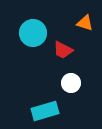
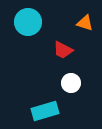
cyan circle: moved 5 px left, 11 px up
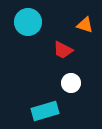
orange triangle: moved 2 px down
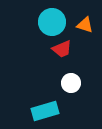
cyan circle: moved 24 px right
red trapezoid: moved 1 px left, 1 px up; rotated 50 degrees counterclockwise
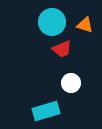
cyan rectangle: moved 1 px right
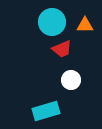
orange triangle: rotated 18 degrees counterclockwise
white circle: moved 3 px up
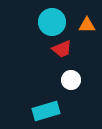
orange triangle: moved 2 px right
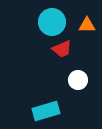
white circle: moved 7 px right
